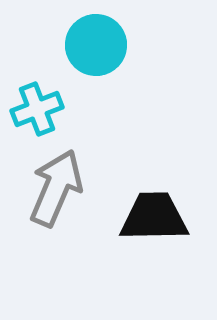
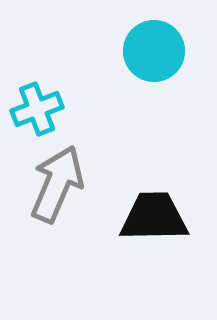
cyan circle: moved 58 px right, 6 px down
gray arrow: moved 1 px right, 4 px up
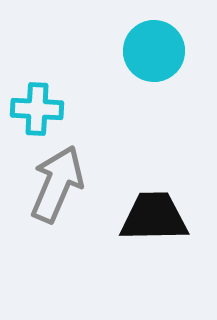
cyan cross: rotated 24 degrees clockwise
